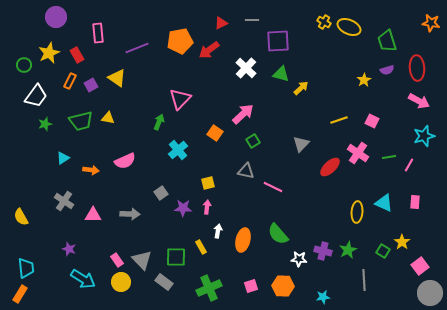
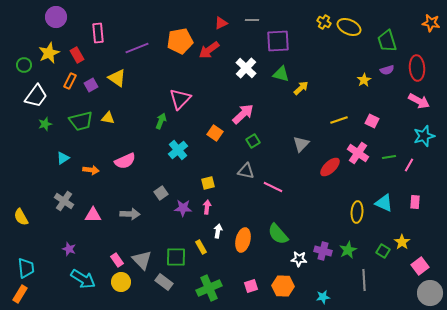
green arrow at (159, 122): moved 2 px right, 1 px up
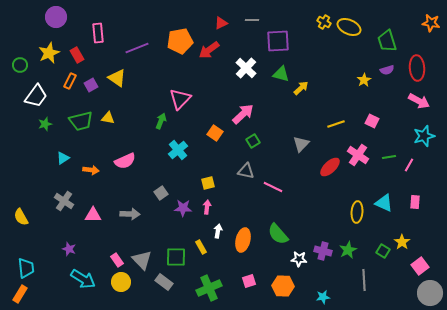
green circle at (24, 65): moved 4 px left
yellow line at (339, 120): moved 3 px left, 4 px down
pink cross at (358, 153): moved 2 px down
pink square at (251, 286): moved 2 px left, 5 px up
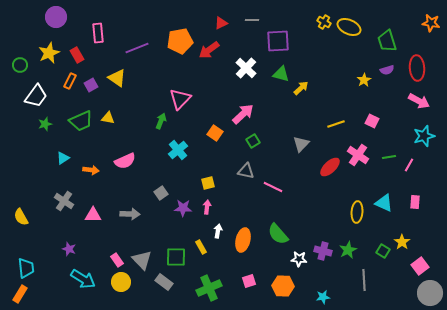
green trapezoid at (81, 121): rotated 10 degrees counterclockwise
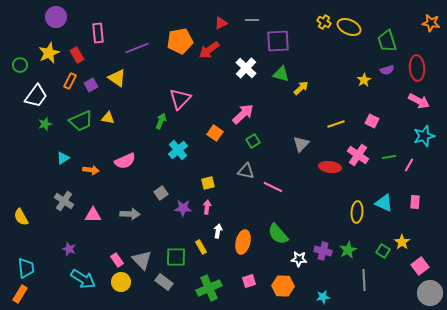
red ellipse at (330, 167): rotated 50 degrees clockwise
orange ellipse at (243, 240): moved 2 px down
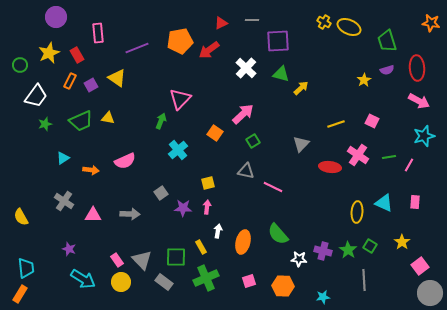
green star at (348, 250): rotated 12 degrees counterclockwise
green square at (383, 251): moved 13 px left, 5 px up
green cross at (209, 288): moved 3 px left, 10 px up
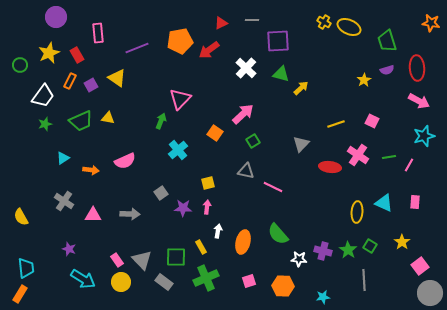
white trapezoid at (36, 96): moved 7 px right
